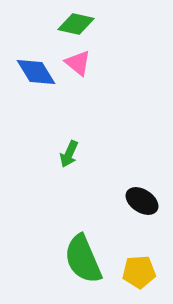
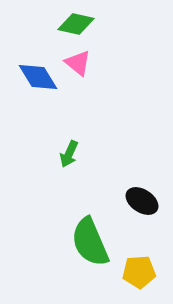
blue diamond: moved 2 px right, 5 px down
green semicircle: moved 7 px right, 17 px up
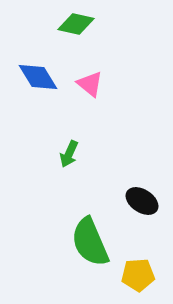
pink triangle: moved 12 px right, 21 px down
yellow pentagon: moved 1 px left, 3 px down
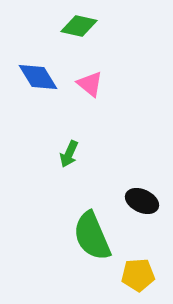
green diamond: moved 3 px right, 2 px down
black ellipse: rotated 8 degrees counterclockwise
green semicircle: moved 2 px right, 6 px up
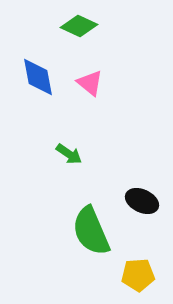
green diamond: rotated 12 degrees clockwise
blue diamond: rotated 21 degrees clockwise
pink triangle: moved 1 px up
green arrow: rotated 80 degrees counterclockwise
green semicircle: moved 1 px left, 5 px up
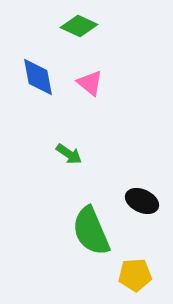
yellow pentagon: moved 3 px left
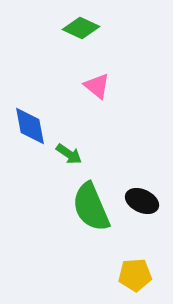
green diamond: moved 2 px right, 2 px down
blue diamond: moved 8 px left, 49 px down
pink triangle: moved 7 px right, 3 px down
green semicircle: moved 24 px up
